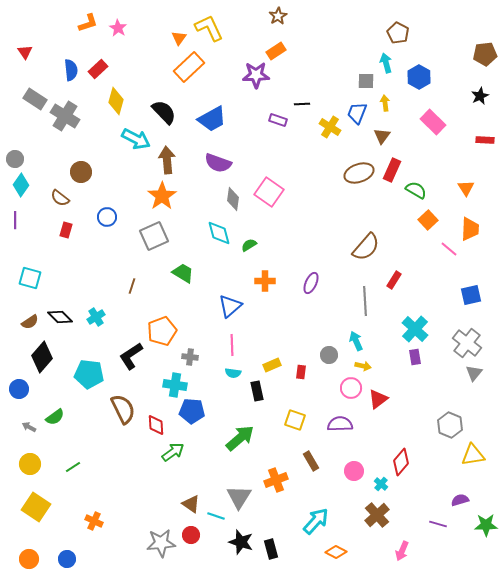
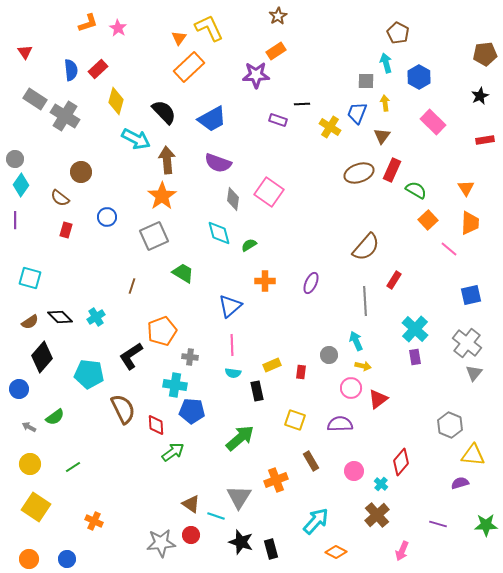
red rectangle at (485, 140): rotated 12 degrees counterclockwise
orange trapezoid at (470, 229): moved 6 px up
yellow triangle at (473, 455): rotated 15 degrees clockwise
purple semicircle at (460, 500): moved 17 px up
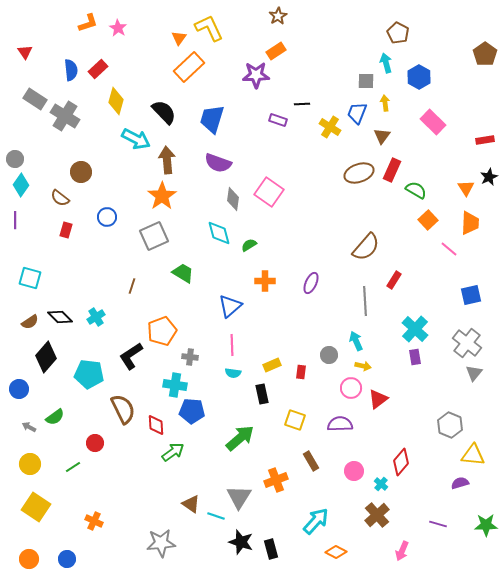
brown pentagon at (485, 54): rotated 30 degrees counterclockwise
black star at (480, 96): moved 9 px right, 81 px down
blue trapezoid at (212, 119): rotated 136 degrees clockwise
black diamond at (42, 357): moved 4 px right
black rectangle at (257, 391): moved 5 px right, 3 px down
red circle at (191, 535): moved 96 px left, 92 px up
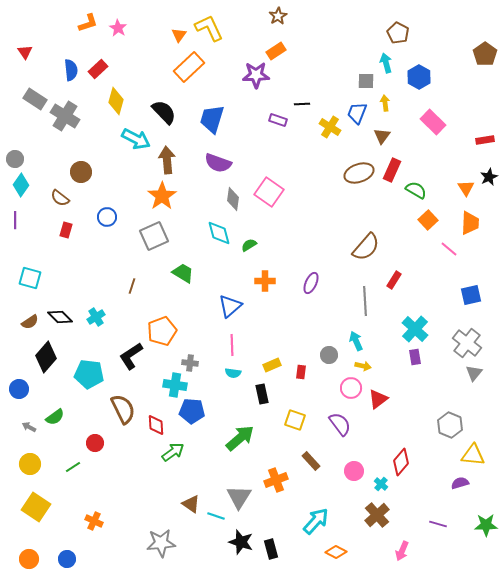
orange triangle at (179, 38): moved 3 px up
gray cross at (190, 357): moved 6 px down
purple semicircle at (340, 424): rotated 55 degrees clockwise
brown rectangle at (311, 461): rotated 12 degrees counterclockwise
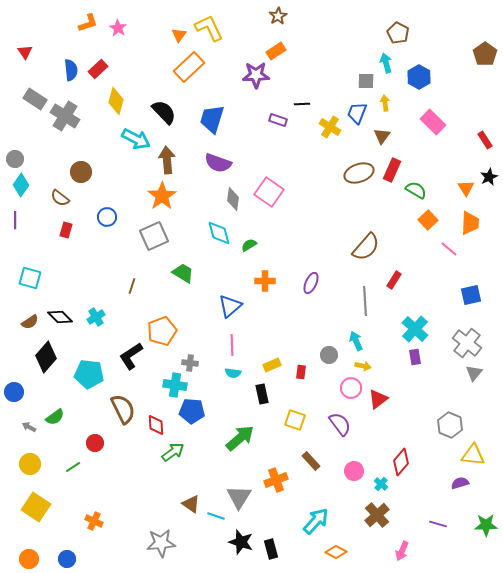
red rectangle at (485, 140): rotated 66 degrees clockwise
blue circle at (19, 389): moved 5 px left, 3 px down
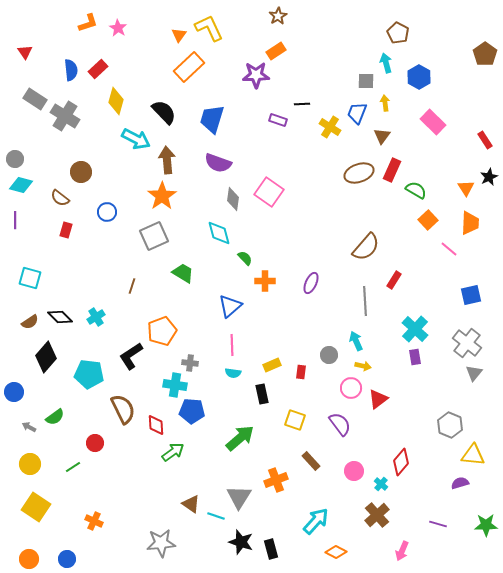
cyan diamond at (21, 185): rotated 70 degrees clockwise
blue circle at (107, 217): moved 5 px up
green semicircle at (249, 245): moved 4 px left, 13 px down; rotated 77 degrees clockwise
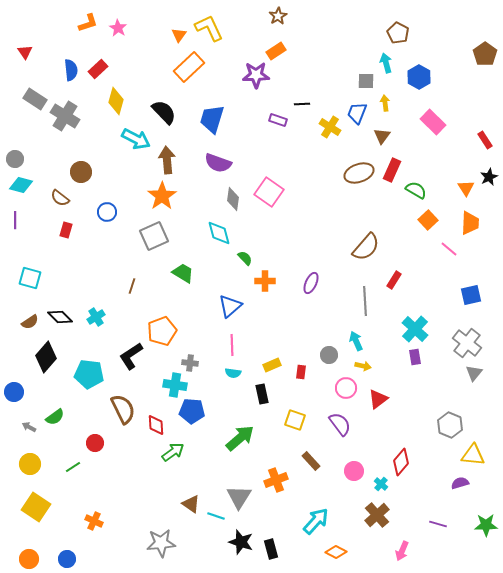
pink circle at (351, 388): moved 5 px left
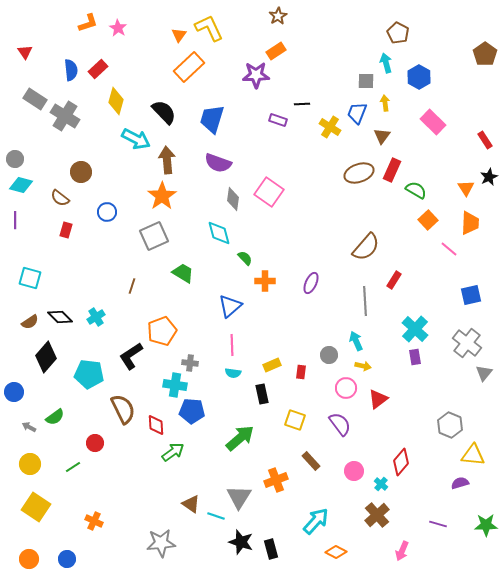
gray triangle at (474, 373): moved 10 px right
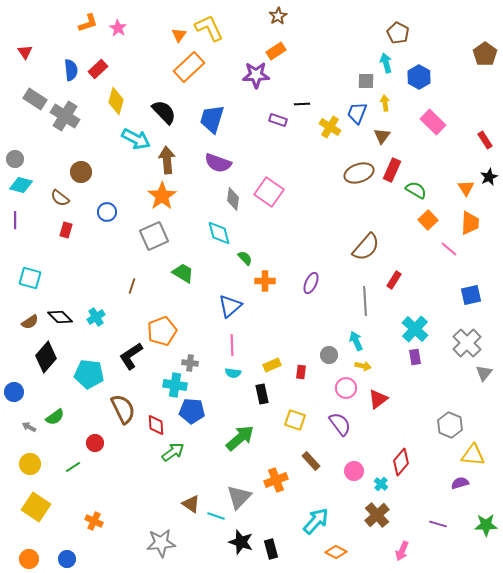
gray cross at (467, 343): rotated 8 degrees clockwise
gray triangle at (239, 497): rotated 12 degrees clockwise
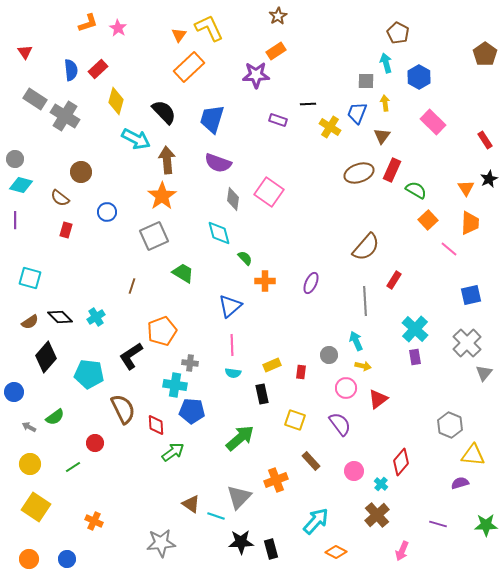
black line at (302, 104): moved 6 px right
black star at (489, 177): moved 2 px down
black star at (241, 542): rotated 20 degrees counterclockwise
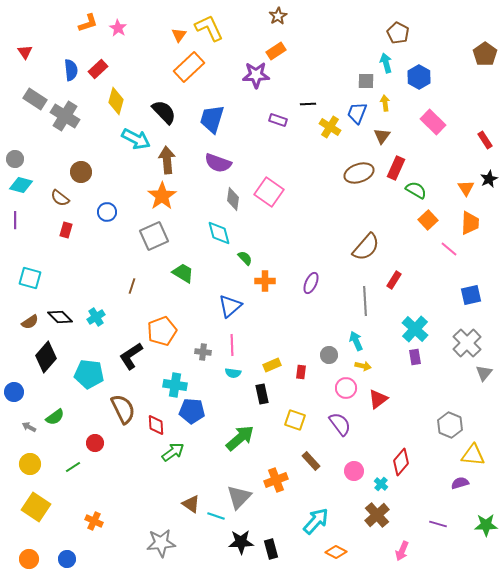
red rectangle at (392, 170): moved 4 px right, 2 px up
gray cross at (190, 363): moved 13 px right, 11 px up
